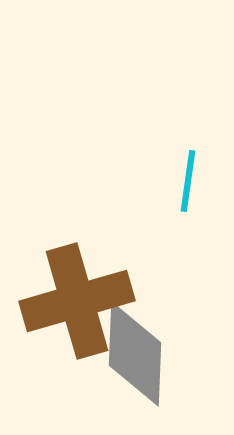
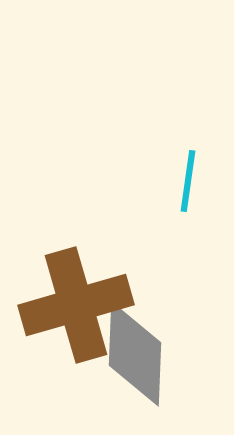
brown cross: moved 1 px left, 4 px down
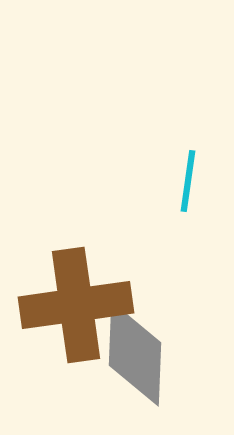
brown cross: rotated 8 degrees clockwise
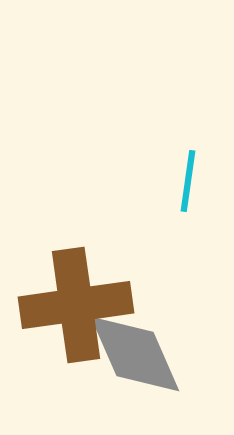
gray diamond: rotated 26 degrees counterclockwise
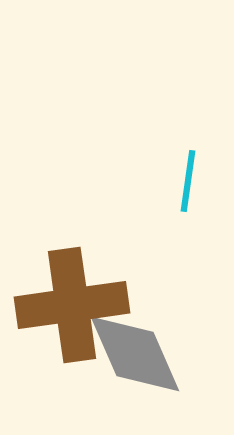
brown cross: moved 4 px left
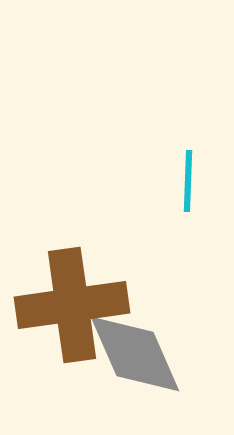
cyan line: rotated 6 degrees counterclockwise
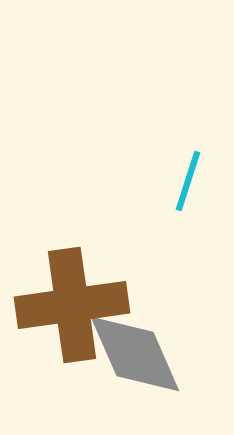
cyan line: rotated 16 degrees clockwise
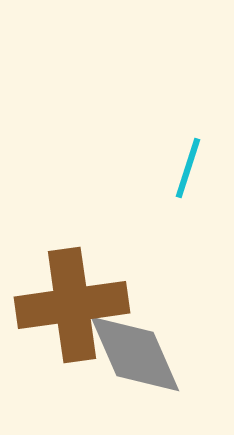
cyan line: moved 13 px up
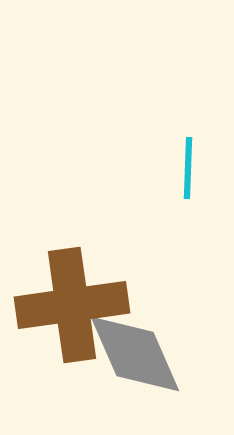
cyan line: rotated 16 degrees counterclockwise
